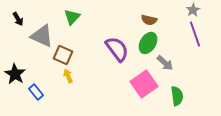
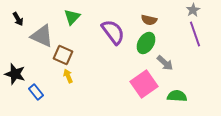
green ellipse: moved 2 px left
purple semicircle: moved 4 px left, 17 px up
black star: rotated 15 degrees counterclockwise
green semicircle: rotated 78 degrees counterclockwise
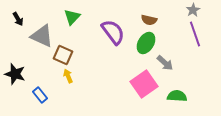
blue rectangle: moved 4 px right, 3 px down
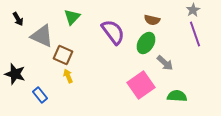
brown semicircle: moved 3 px right
pink square: moved 3 px left, 1 px down
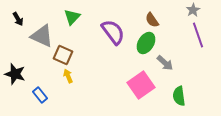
brown semicircle: rotated 42 degrees clockwise
purple line: moved 3 px right, 1 px down
green semicircle: moved 2 px right; rotated 102 degrees counterclockwise
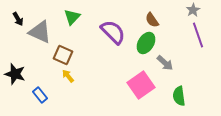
purple semicircle: rotated 8 degrees counterclockwise
gray triangle: moved 2 px left, 4 px up
yellow arrow: rotated 16 degrees counterclockwise
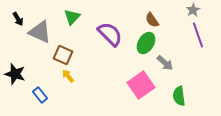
purple semicircle: moved 3 px left, 2 px down
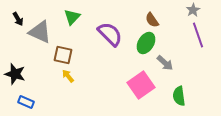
brown square: rotated 12 degrees counterclockwise
blue rectangle: moved 14 px left, 7 px down; rotated 28 degrees counterclockwise
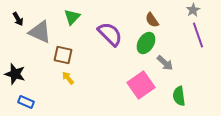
yellow arrow: moved 2 px down
